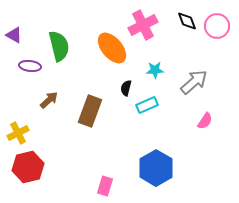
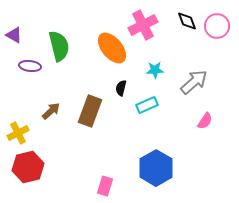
black semicircle: moved 5 px left
brown arrow: moved 2 px right, 11 px down
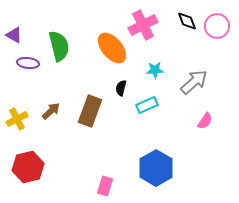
purple ellipse: moved 2 px left, 3 px up
yellow cross: moved 1 px left, 14 px up
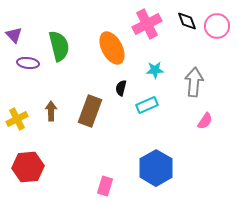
pink cross: moved 4 px right, 1 px up
purple triangle: rotated 18 degrees clockwise
orange ellipse: rotated 12 degrees clockwise
gray arrow: rotated 44 degrees counterclockwise
brown arrow: rotated 48 degrees counterclockwise
red hexagon: rotated 8 degrees clockwise
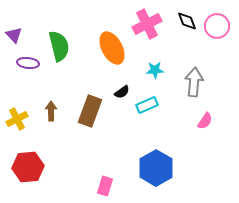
black semicircle: moved 1 px right, 4 px down; rotated 140 degrees counterclockwise
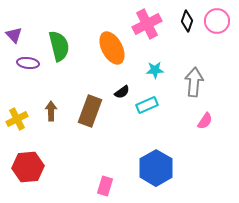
black diamond: rotated 40 degrees clockwise
pink circle: moved 5 px up
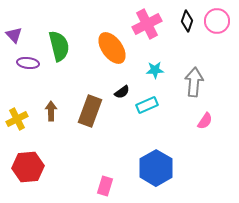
orange ellipse: rotated 8 degrees counterclockwise
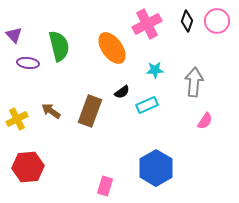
brown arrow: rotated 54 degrees counterclockwise
